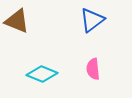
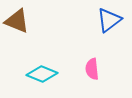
blue triangle: moved 17 px right
pink semicircle: moved 1 px left
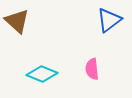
brown triangle: rotated 20 degrees clockwise
